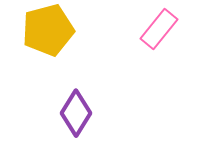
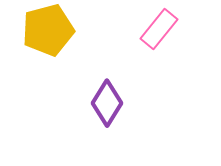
purple diamond: moved 31 px right, 10 px up
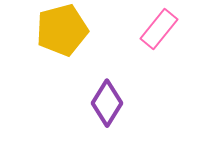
yellow pentagon: moved 14 px right
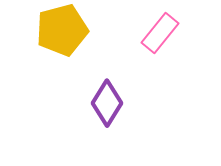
pink rectangle: moved 1 px right, 4 px down
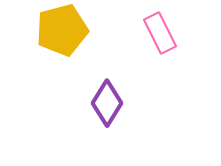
pink rectangle: rotated 66 degrees counterclockwise
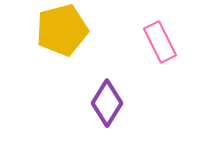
pink rectangle: moved 9 px down
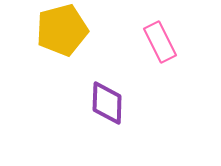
purple diamond: rotated 30 degrees counterclockwise
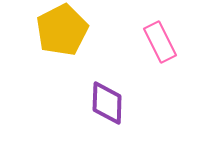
yellow pentagon: rotated 12 degrees counterclockwise
